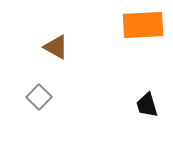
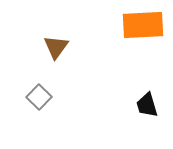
brown triangle: rotated 36 degrees clockwise
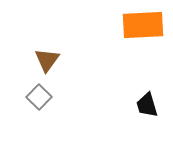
brown triangle: moved 9 px left, 13 px down
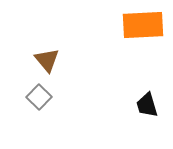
brown triangle: rotated 16 degrees counterclockwise
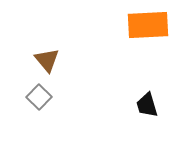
orange rectangle: moved 5 px right
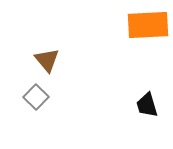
gray square: moved 3 px left
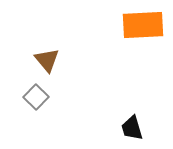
orange rectangle: moved 5 px left
black trapezoid: moved 15 px left, 23 px down
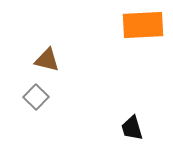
brown triangle: rotated 36 degrees counterclockwise
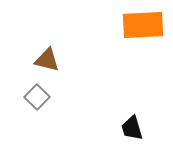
gray square: moved 1 px right
